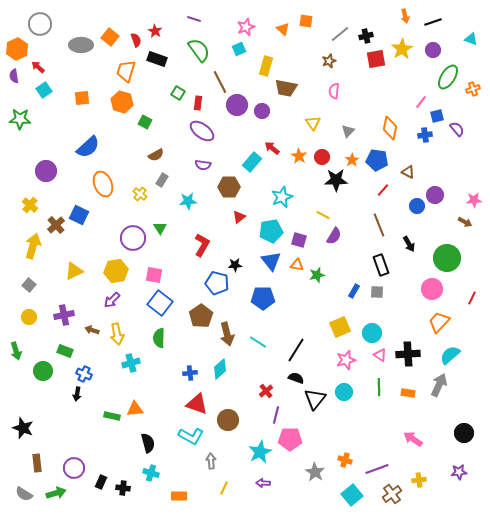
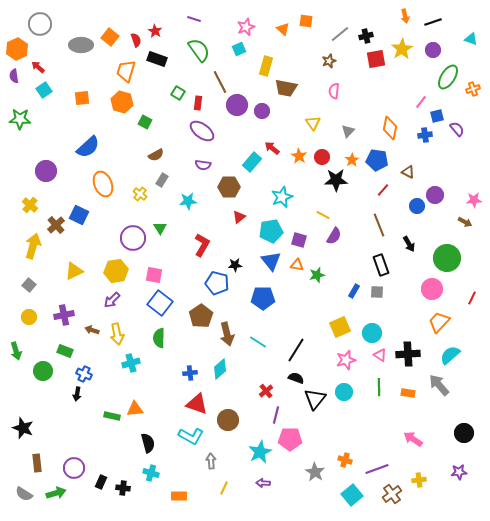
gray arrow at (439, 385): rotated 65 degrees counterclockwise
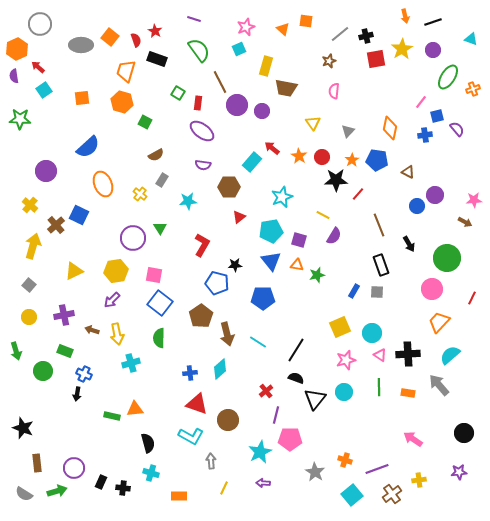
red line at (383, 190): moved 25 px left, 4 px down
green arrow at (56, 493): moved 1 px right, 2 px up
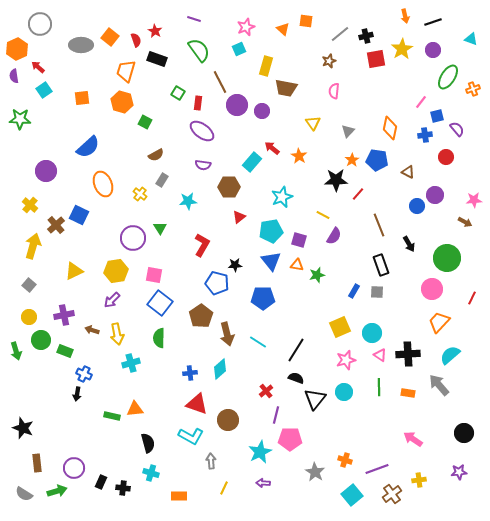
red circle at (322, 157): moved 124 px right
green circle at (43, 371): moved 2 px left, 31 px up
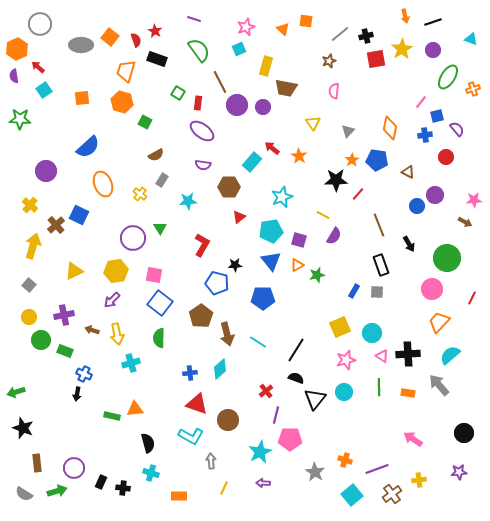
purple circle at (262, 111): moved 1 px right, 4 px up
orange triangle at (297, 265): rotated 40 degrees counterclockwise
green arrow at (16, 351): moved 41 px down; rotated 90 degrees clockwise
pink triangle at (380, 355): moved 2 px right, 1 px down
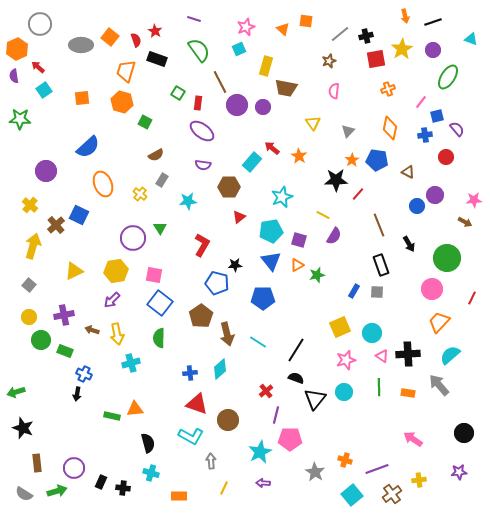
orange cross at (473, 89): moved 85 px left
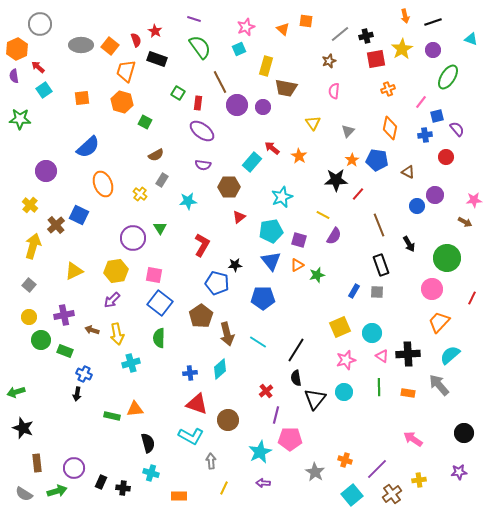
orange square at (110, 37): moved 9 px down
green semicircle at (199, 50): moved 1 px right, 3 px up
black semicircle at (296, 378): rotated 119 degrees counterclockwise
purple line at (377, 469): rotated 25 degrees counterclockwise
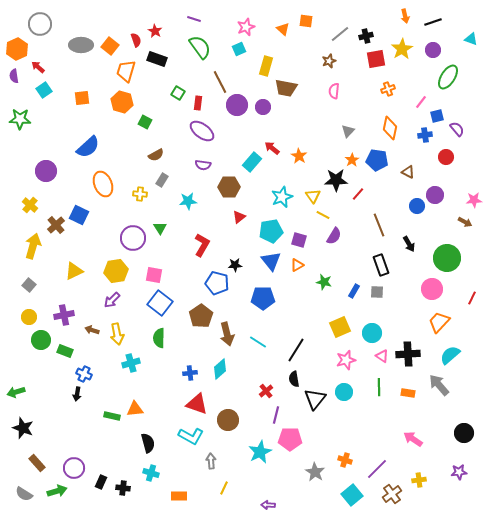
yellow triangle at (313, 123): moved 73 px down
yellow cross at (140, 194): rotated 32 degrees counterclockwise
green star at (317, 275): moved 7 px right, 7 px down; rotated 28 degrees clockwise
black semicircle at (296, 378): moved 2 px left, 1 px down
brown rectangle at (37, 463): rotated 36 degrees counterclockwise
purple arrow at (263, 483): moved 5 px right, 22 px down
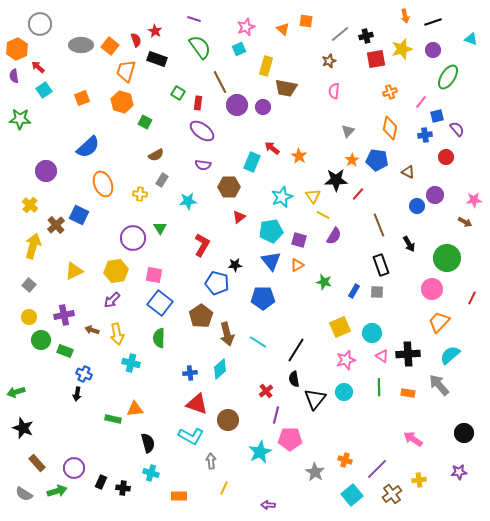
yellow star at (402, 49): rotated 15 degrees clockwise
orange cross at (388, 89): moved 2 px right, 3 px down
orange square at (82, 98): rotated 14 degrees counterclockwise
cyan rectangle at (252, 162): rotated 18 degrees counterclockwise
cyan cross at (131, 363): rotated 30 degrees clockwise
green rectangle at (112, 416): moved 1 px right, 3 px down
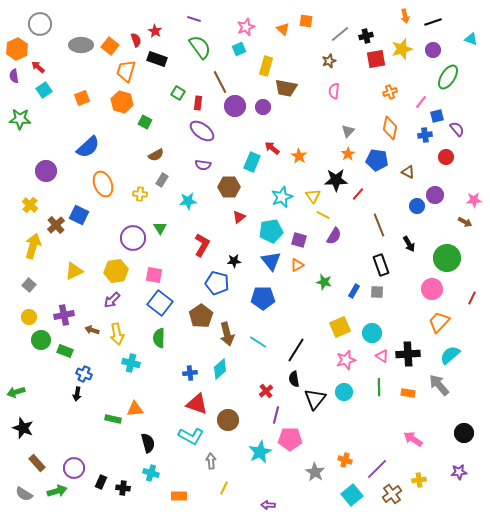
purple circle at (237, 105): moved 2 px left, 1 px down
orange star at (352, 160): moved 4 px left, 6 px up
black star at (235, 265): moved 1 px left, 4 px up
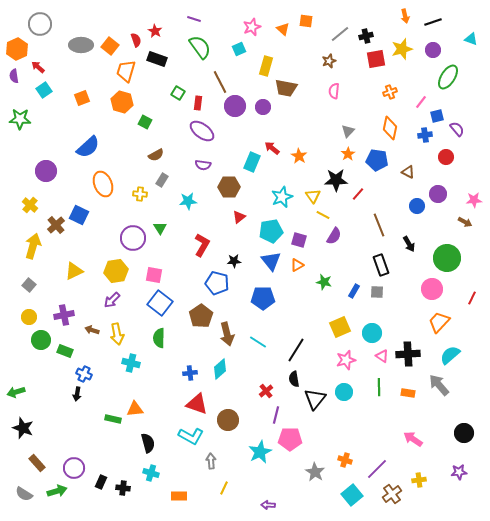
pink star at (246, 27): moved 6 px right
purple circle at (435, 195): moved 3 px right, 1 px up
